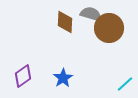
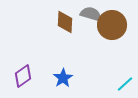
brown circle: moved 3 px right, 3 px up
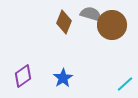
brown diamond: moved 1 px left; rotated 20 degrees clockwise
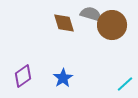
brown diamond: moved 1 px down; rotated 40 degrees counterclockwise
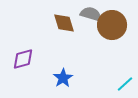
purple diamond: moved 17 px up; rotated 20 degrees clockwise
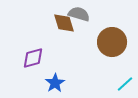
gray semicircle: moved 12 px left
brown circle: moved 17 px down
purple diamond: moved 10 px right, 1 px up
blue star: moved 8 px left, 5 px down
